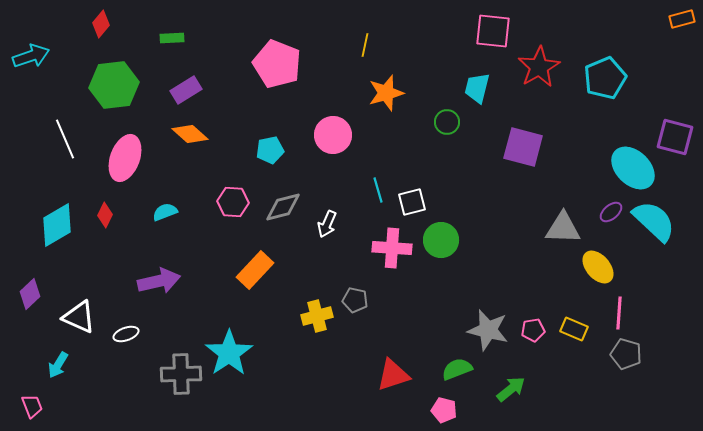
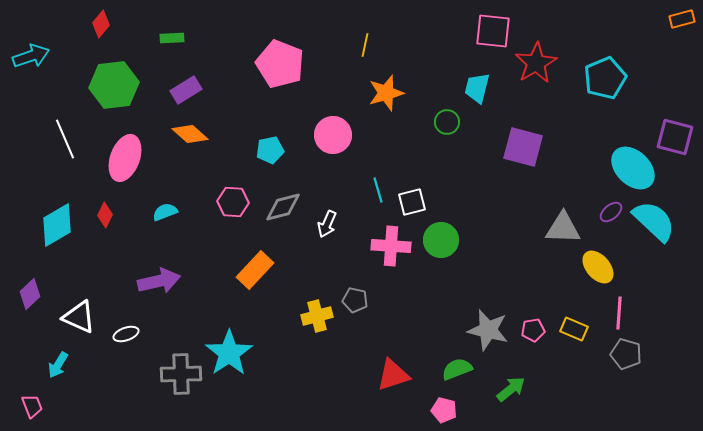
pink pentagon at (277, 64): moved 3 px right
red star at (539, 67): moved 3 px left, 4 px up
pink cross at (392, 248): moved 1 px left, 2 px up
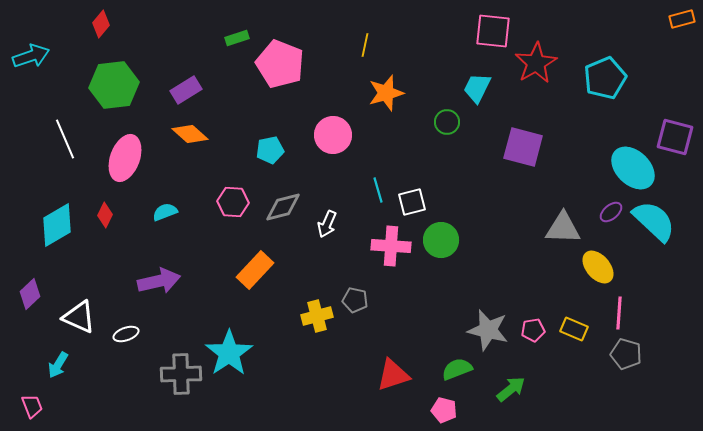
green rectangle at (172, 38): moved 65 px right; rotated 15 degrees counterclockwise
cyan trapezoid at (477, 88): rotated 12 degrees clockwise
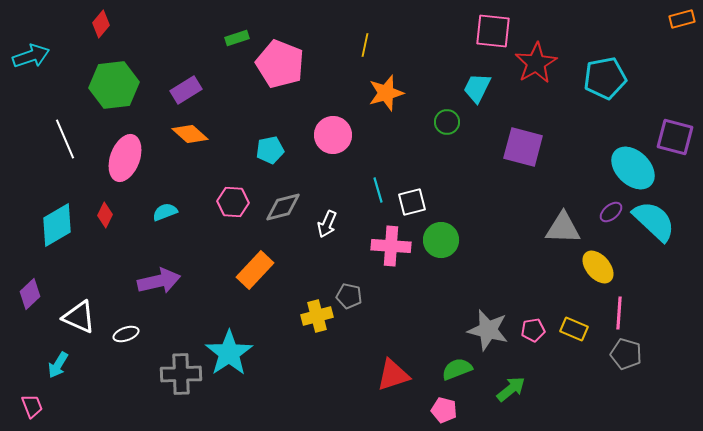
cyan pentagon at (605, 78): rotated 12 degrees clockwise
gray pentagon at (355, 300): moved 6 px left, 4 px up
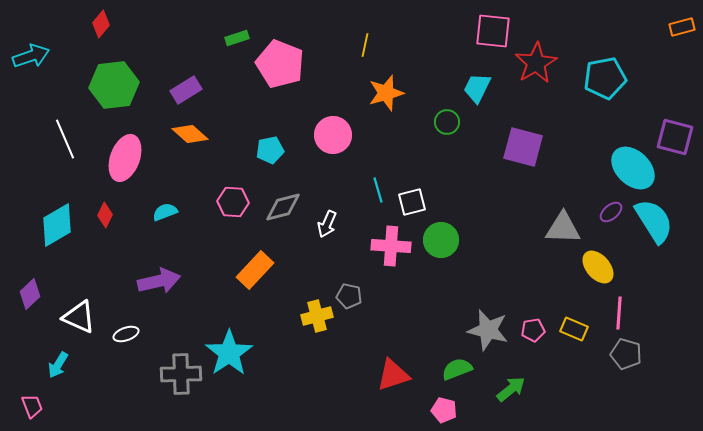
orange rectangle at (682, 19): moved 8 px down
cyan semicircle at (654, 221): rotated 15 degrees clockwise
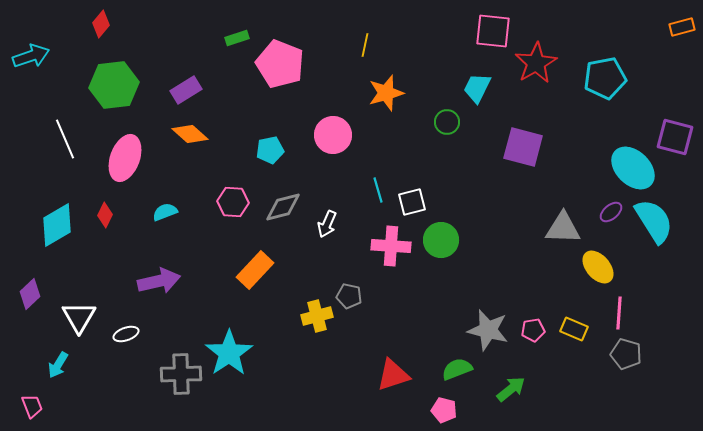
white triangle at (79, 317): rotated 36 degrees clockwise
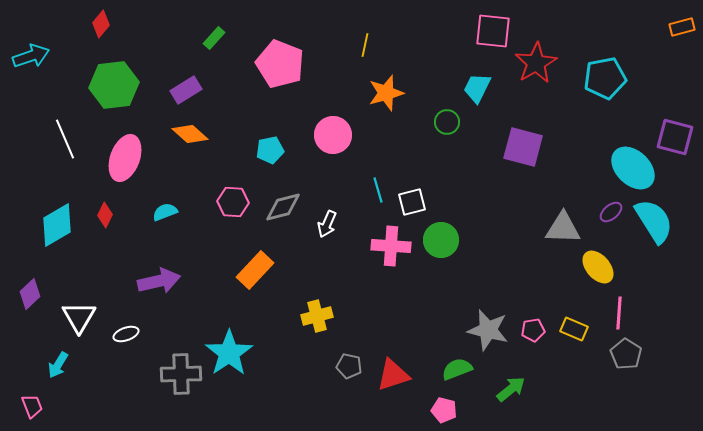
green rectangle at (237, 38): moved 23 px left; rotated 30 degrees counterclockwise
gray pentagon at (349, 296): moved 70 px down
gray pentagon at (626, 354): rotated 16 degrees clockwise
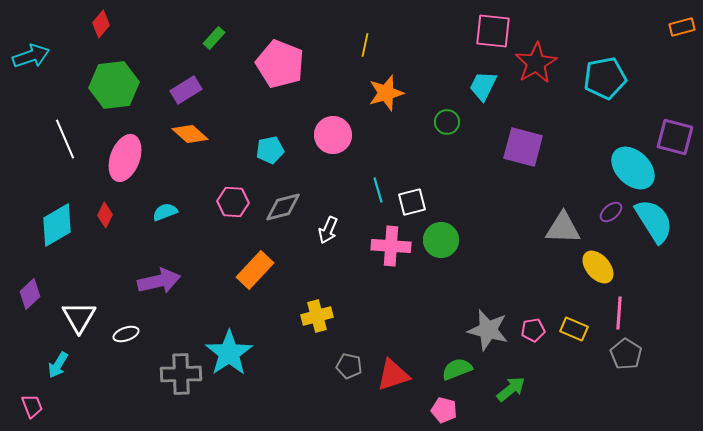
cyan trapezoid at (477, 88): moved 6 px right, 2 px up
white arrow at (327, 224): moved 1 px right, 6 px down
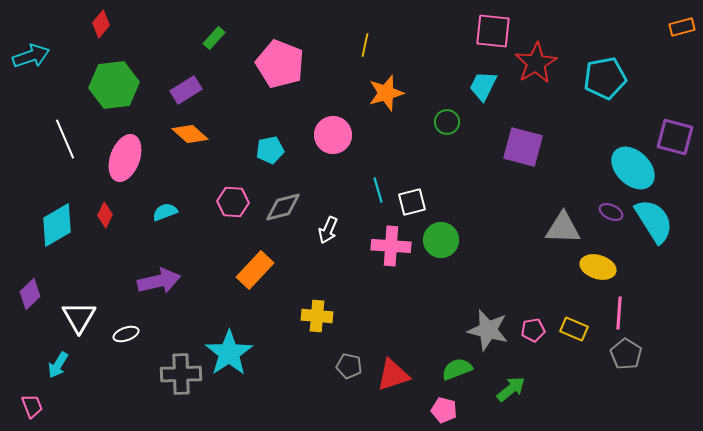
purple ellipse at (611, 212): rotated 65 degrees clockwise
yellow ellipse at (598, 267): rotated 32 degrees counterclockwise
yellow cross at (317, 316): rotated 20 degrees clockwise
